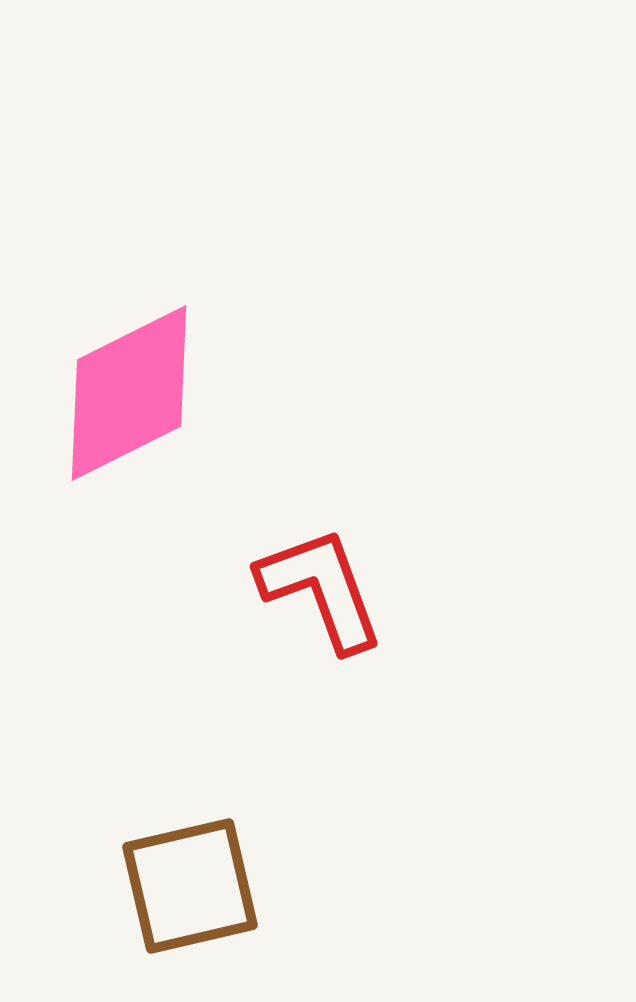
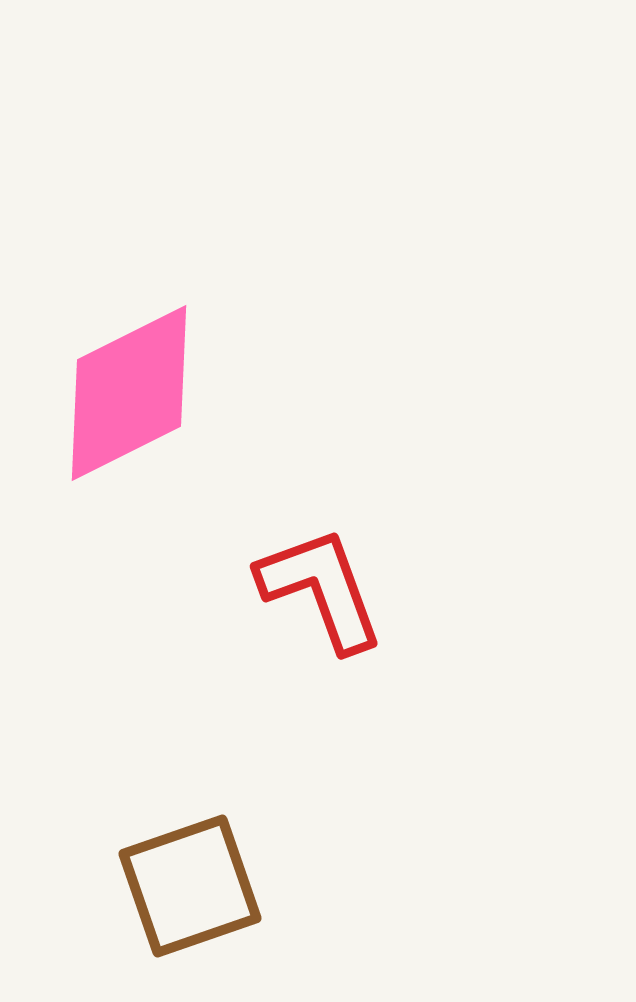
brown square: rotated 6 degrees counterclockwise
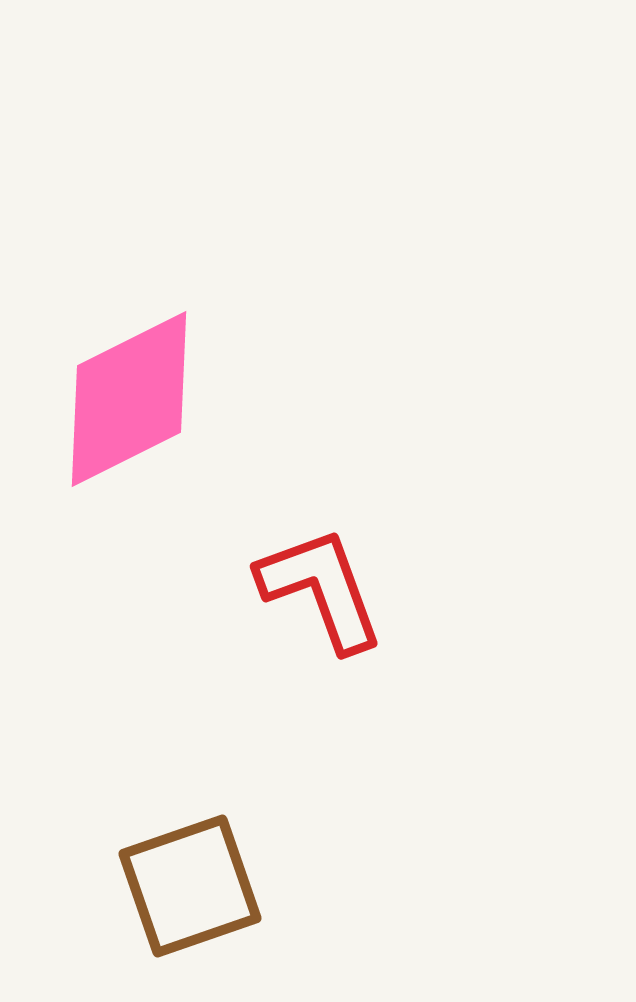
pink diamond: moved 6 px down
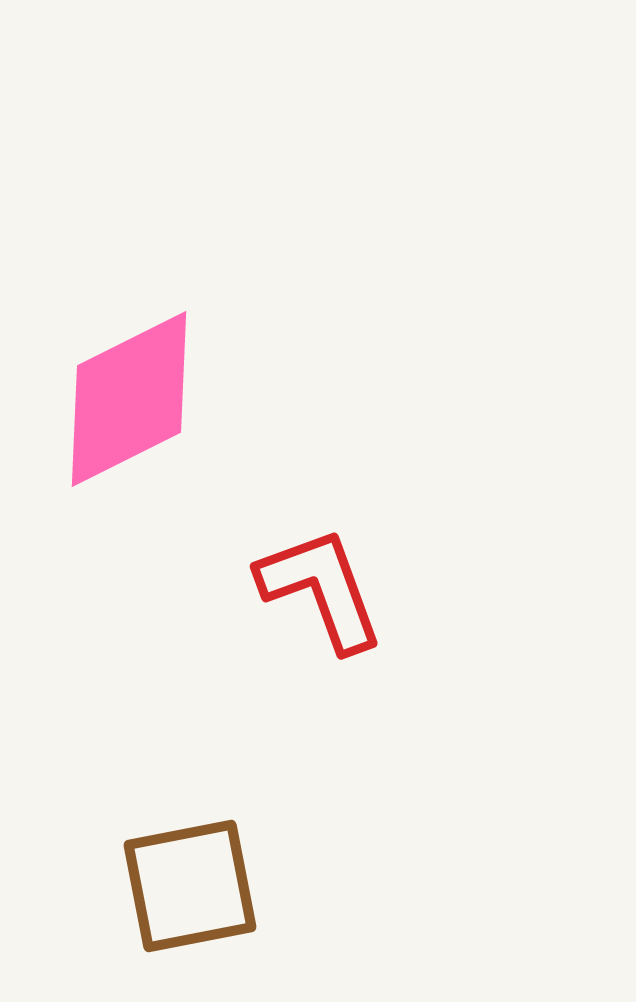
brown square: rotated 8 degrees clockwise
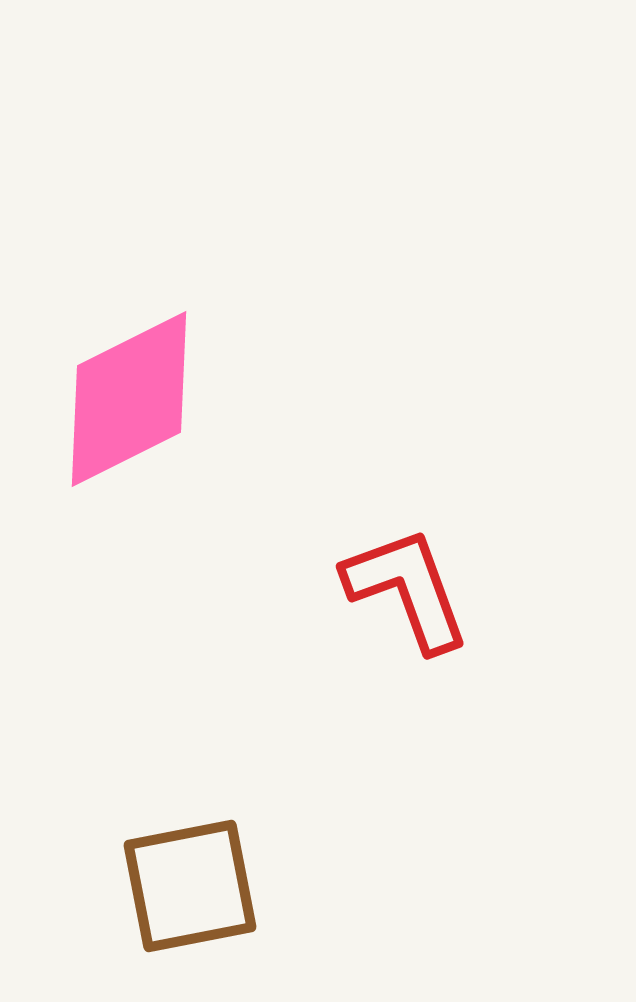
red L-shape: moved 86 px right
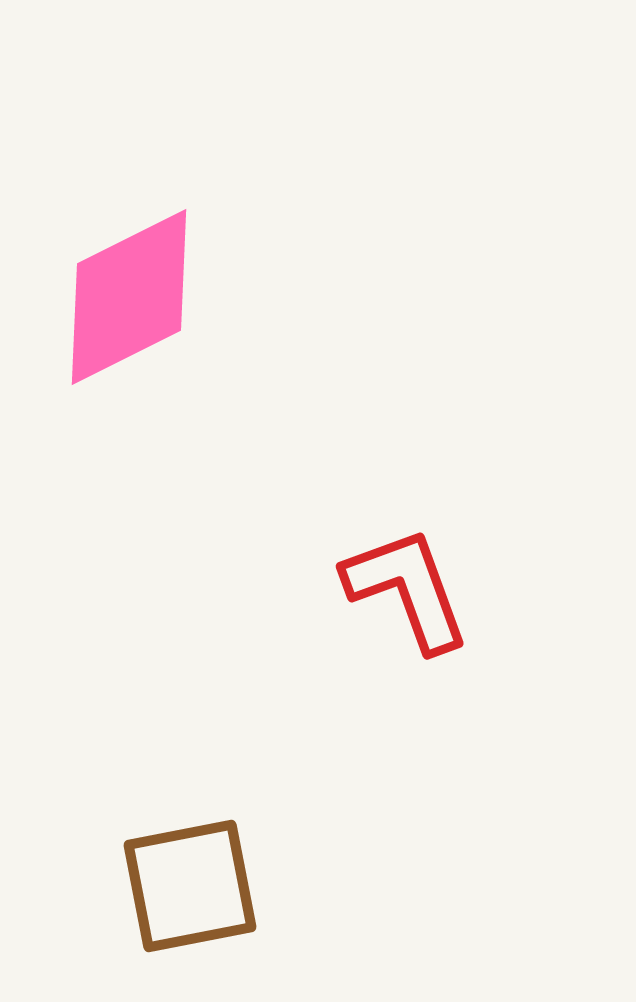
pink diamond: moved 102 px up
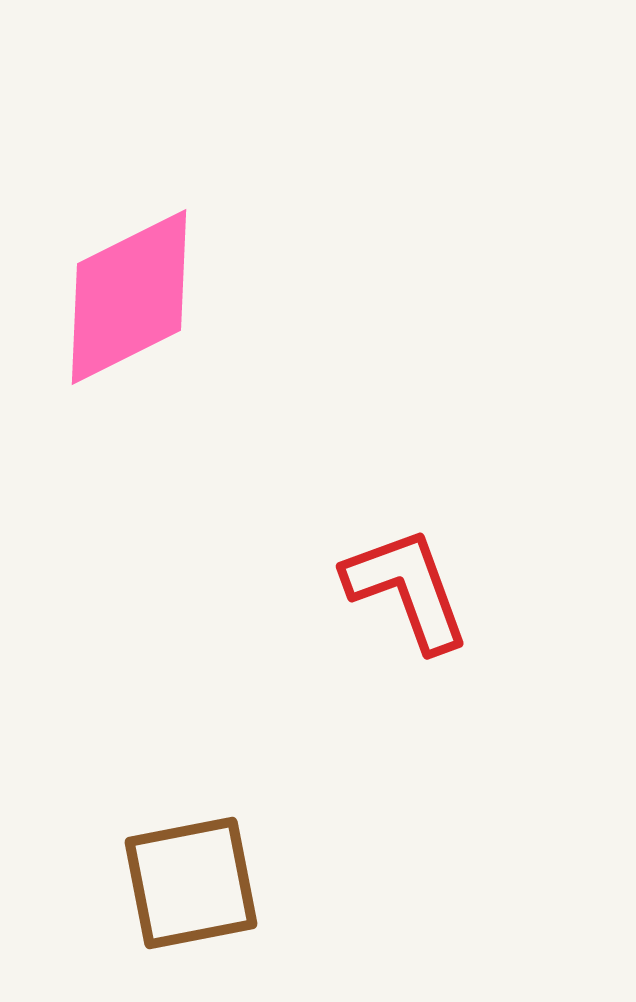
brown square: moved 1 px right, 3 px up
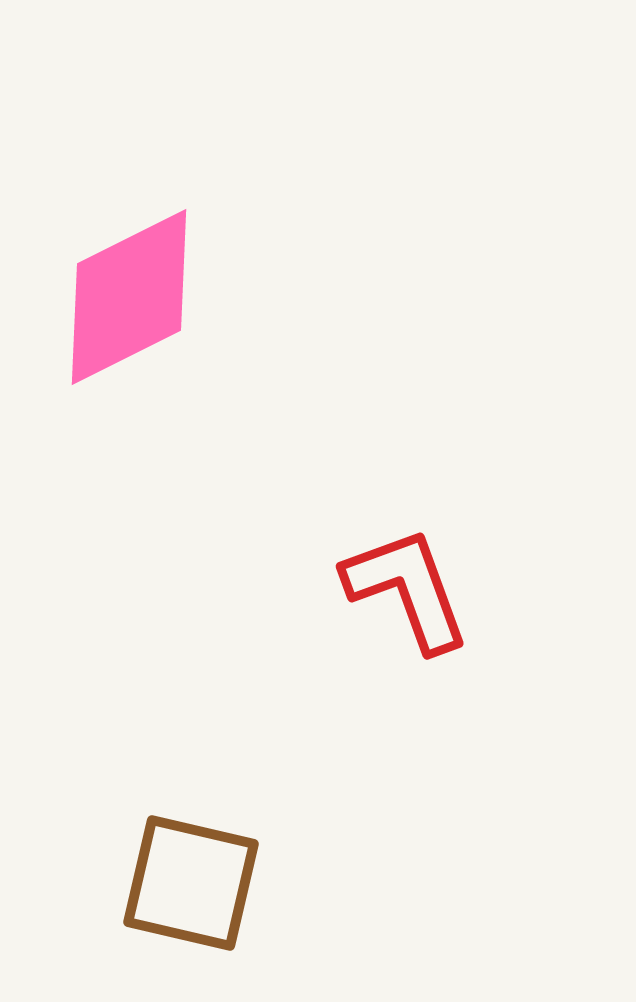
brown square: rotated 24 degrees clockwise
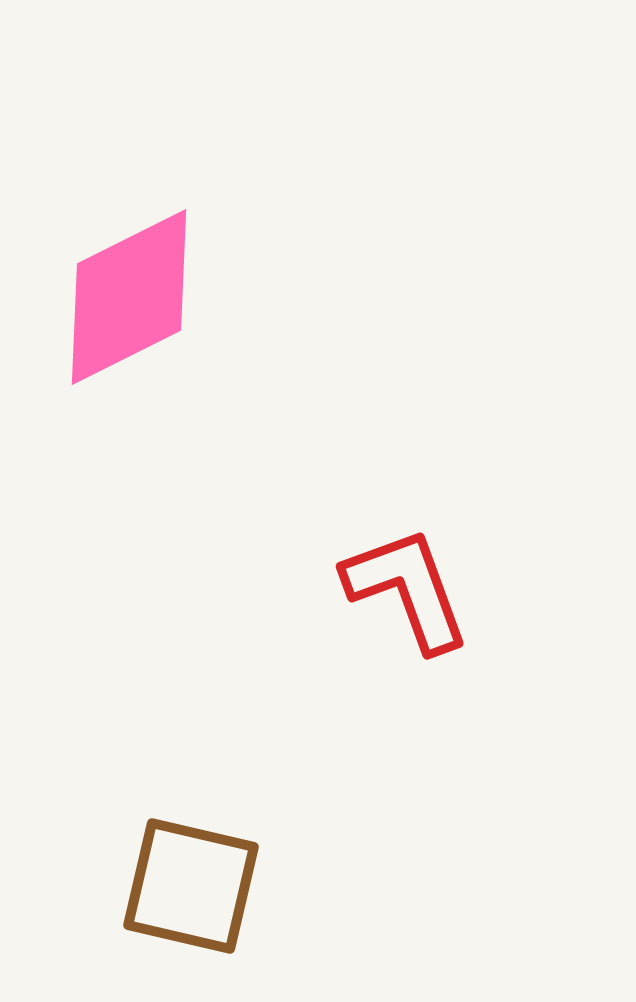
brown square: moved 3 px down
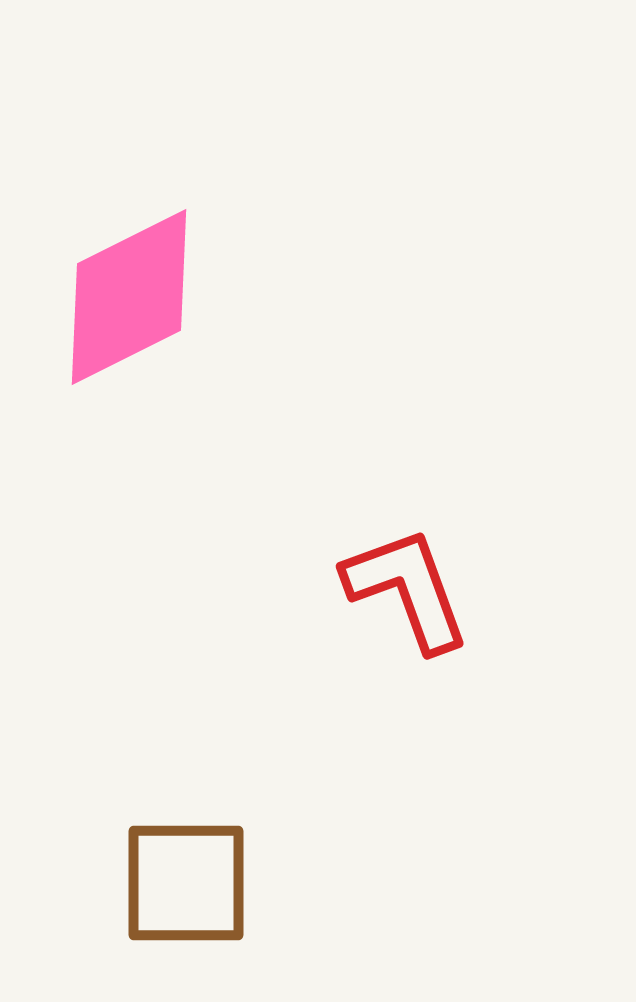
brown square: moved 5 px left, 3 px up; rotated 13 degrees counterclockwise
